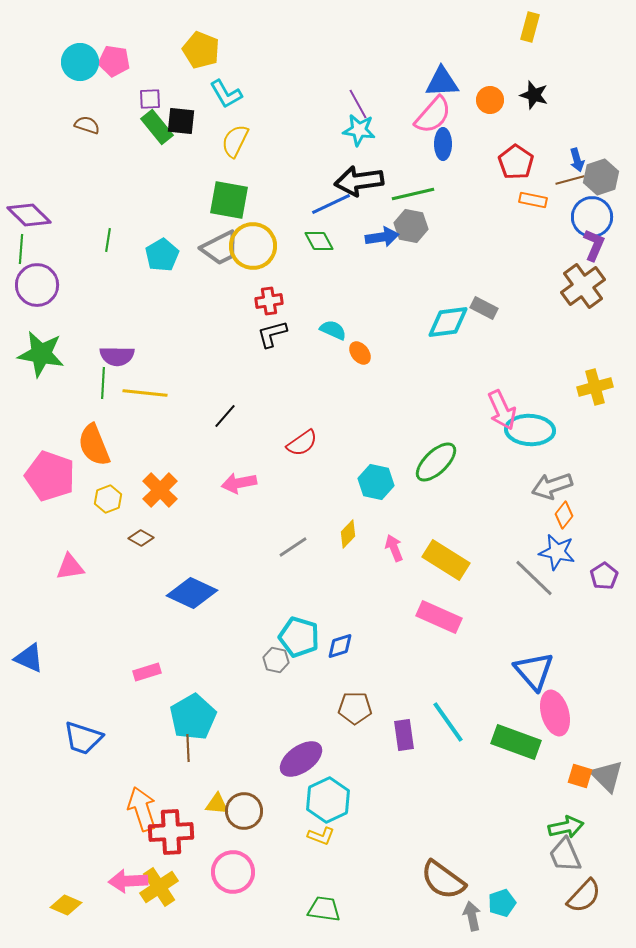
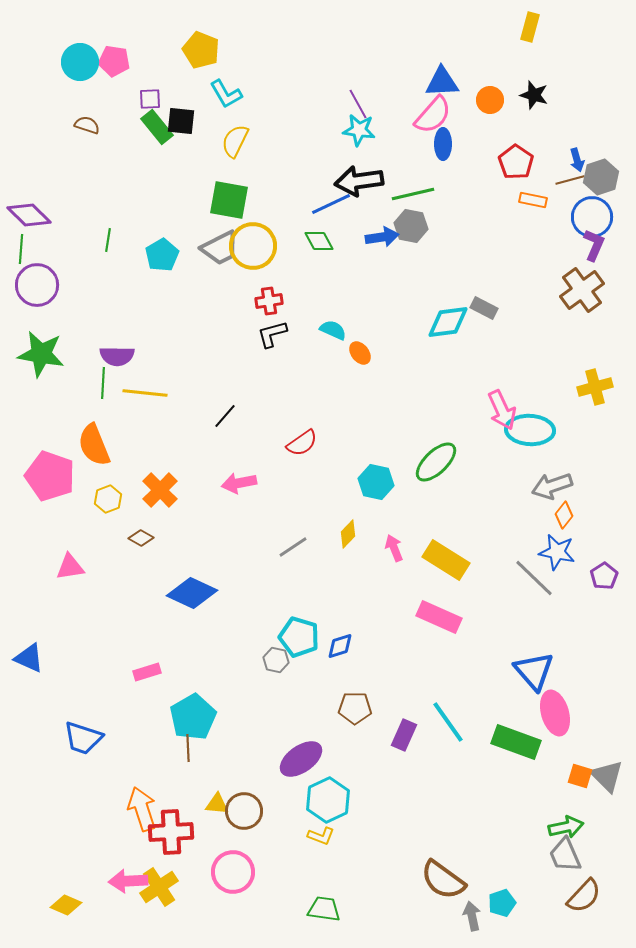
brown cross at (583, 286): moved 1 px left, 4 px down
purple rectangle at (404, 735): rotated 32 degrees clockwise
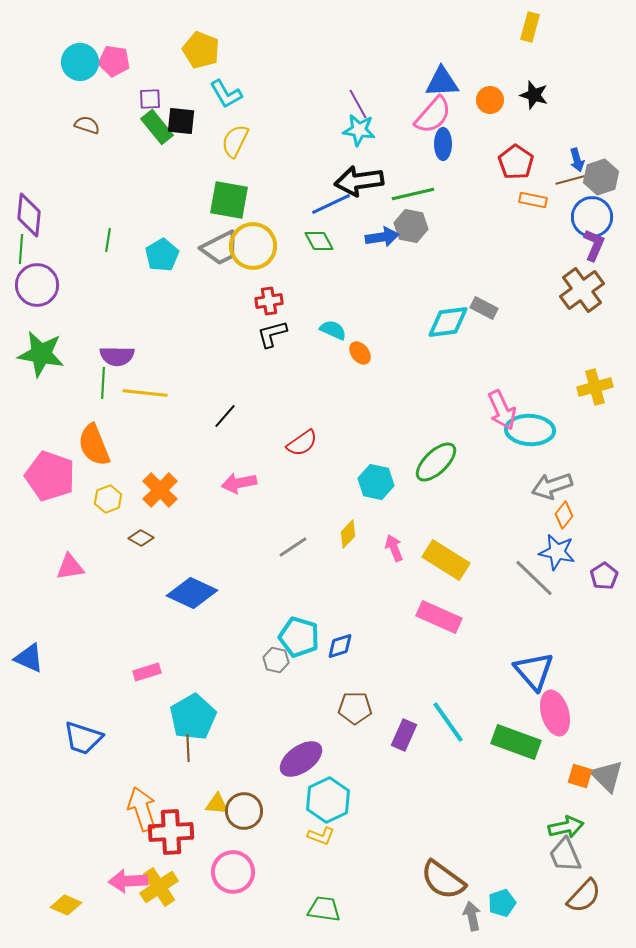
purple diamond at (29, 215): rotated 51 degrees clockwise
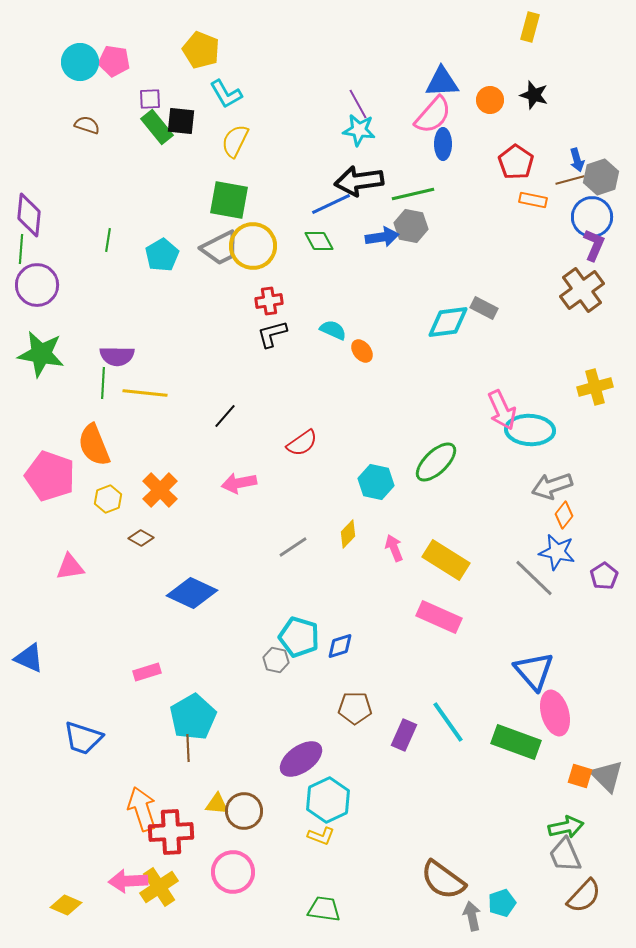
orange ellipse at (360, 353): moved 2 px right, 2 px up
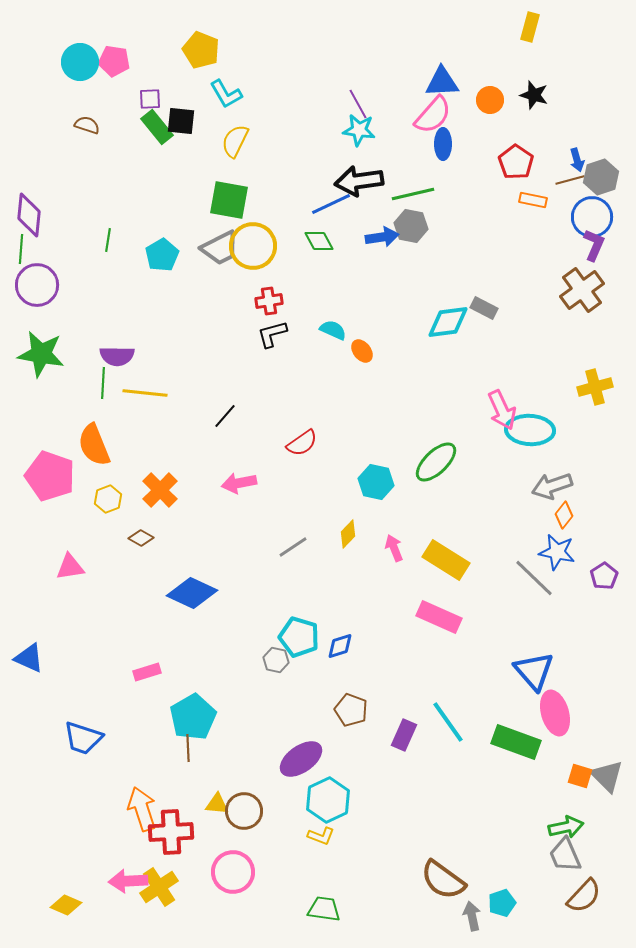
brown pentagon at (355, 708): moved 4 px left, 2 px down; rotated 20 degrees clockwise
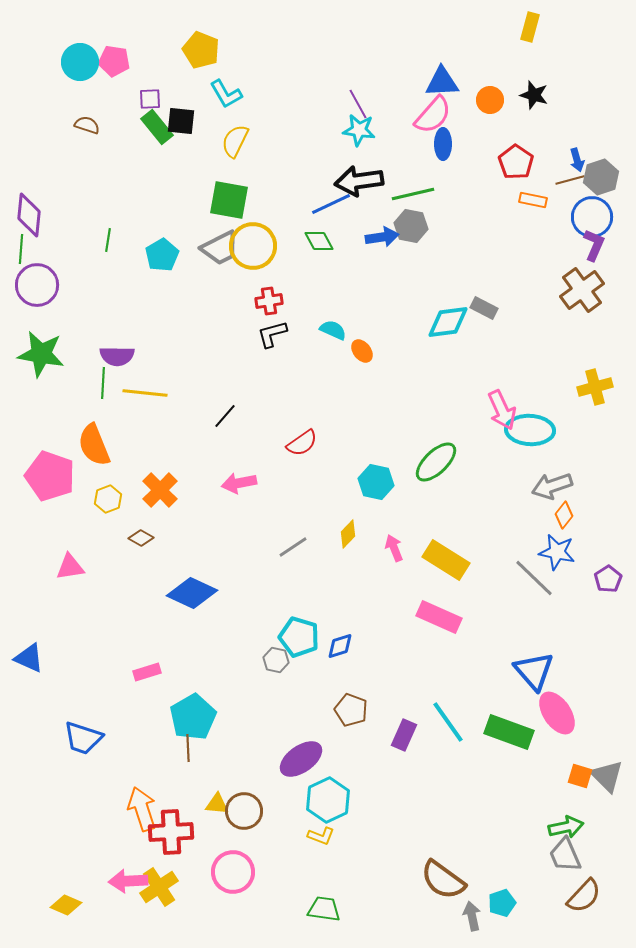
purple pentagon at (604, 576): moved 4 px right, 3 px down
pink ellipse at (555, 713): moved 2 px right; rotated 18 degrees counterclockwise
green rectangle at (516, 742): moved 7 px left, 10 px up
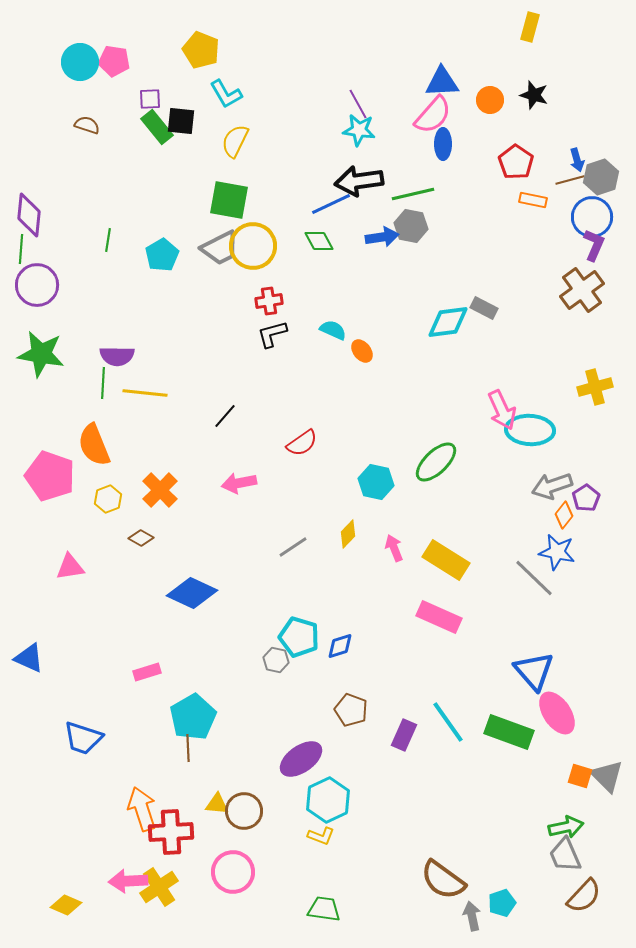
purple pentagon at (608, 579): moved 22 px left, 81 px up
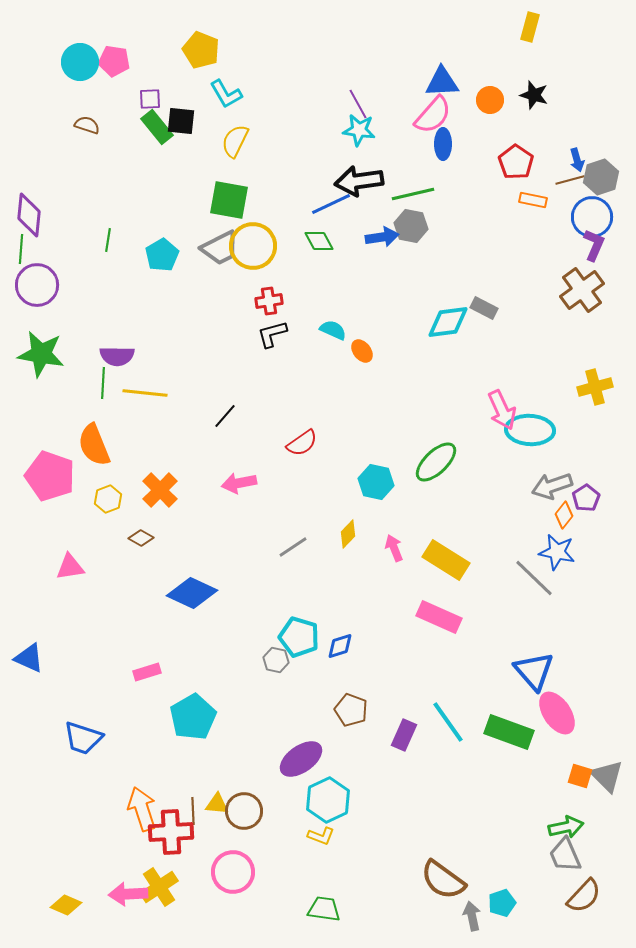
brown line at (188, 748): moved 5 px right, 63 px down
pink arrow at (128, 881): moved 13 px down
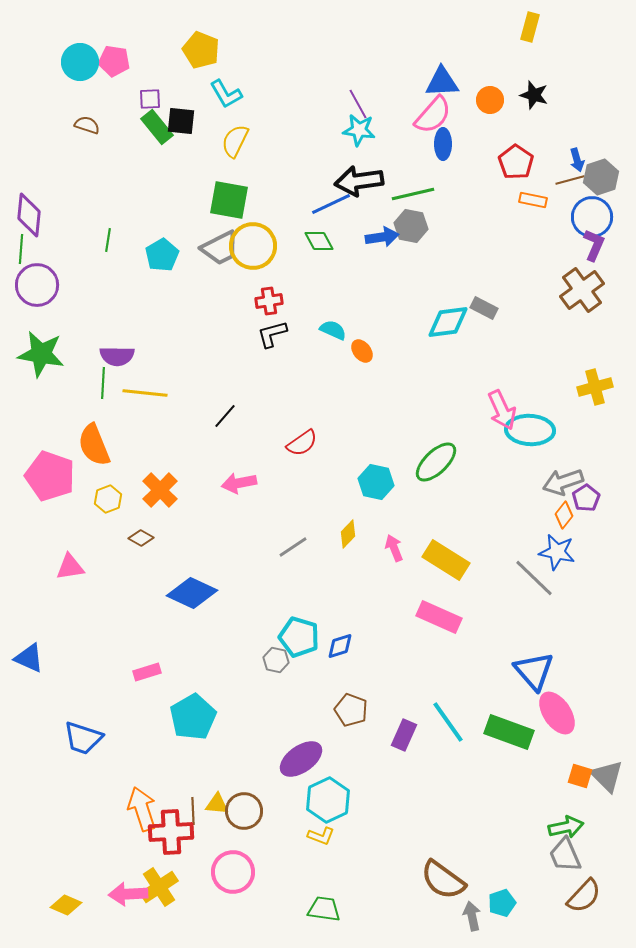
gray arrow at (552, 486): moved 11 px right, 4 px up
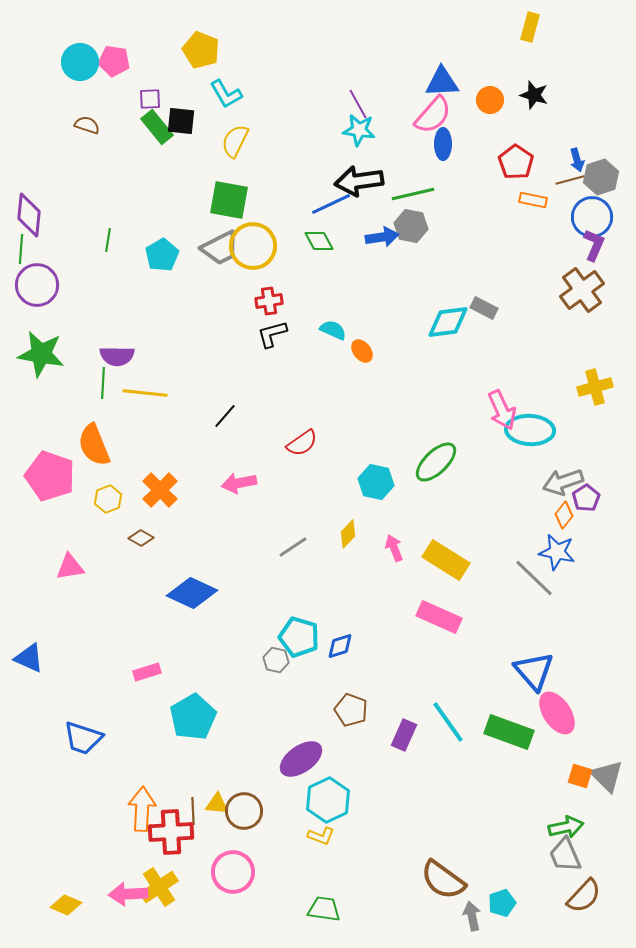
orange arrow at (142, 809): rotated 21 degrees clockwise
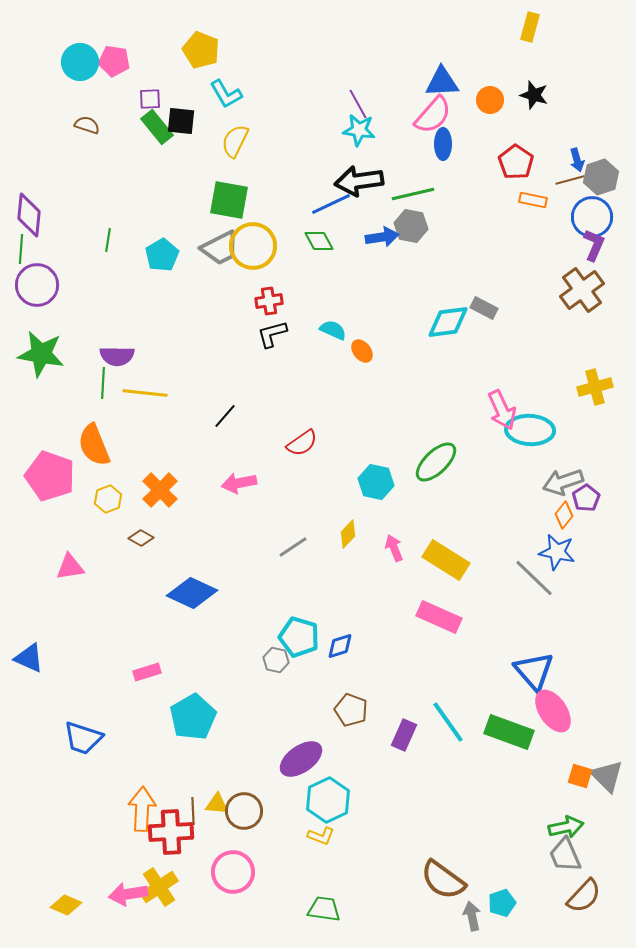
pink ellipse at (557, 713): moved 4 px left, 2 px up
pink arrow at (128, 894): rotated 6 degrees counterclockwise
